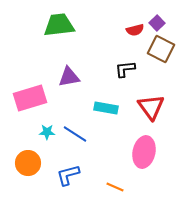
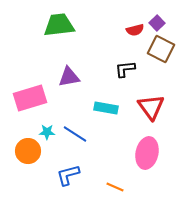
pink ellipse: moved 3 px right, 1 px down
orange circle: moved 12 px up
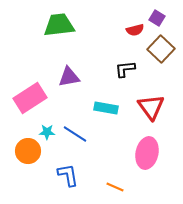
purple square: moved 5 px up; rotated 14 degrees counterclockwise
brown square: rotated 16 degrees clockwise
pink rectangle: rotated 16 degrees counterclockwise
blue L-shape: rotated 95 degrees clockwise
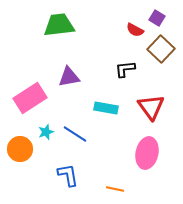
red semicircle: rotated 42 degrees clockwise
cyan star: moved 1 px left; rotated 21 degrees counterclockwise
orange circle: moved 8 px left, 2 px up
orange line: moved 2 px down; rotated 12 degrees counterclockwise
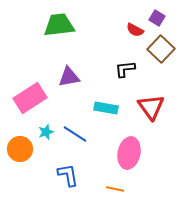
pink ellipse: moved 18 px left
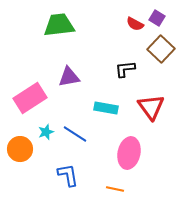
red semicircle: moved 6 px up
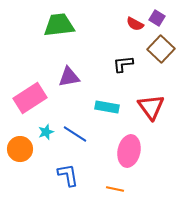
black L-shape: moved 2 px left, 5 px up
cyan rectangle: moved 1 px right, 1 px up
pink ellipse: moved 2 px up
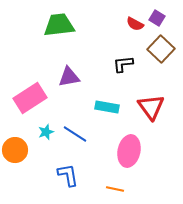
orange circle: moved 5 px left, 1 px down
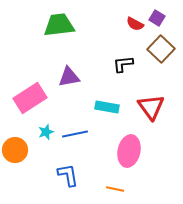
blue line: rotated 45 degrees counterclockwise
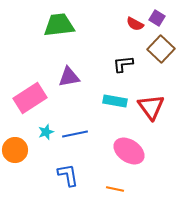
cyan rectangle: moved 8 px right, 6 px up
pink ellipse: rotated 68 degrees counterclockwise
